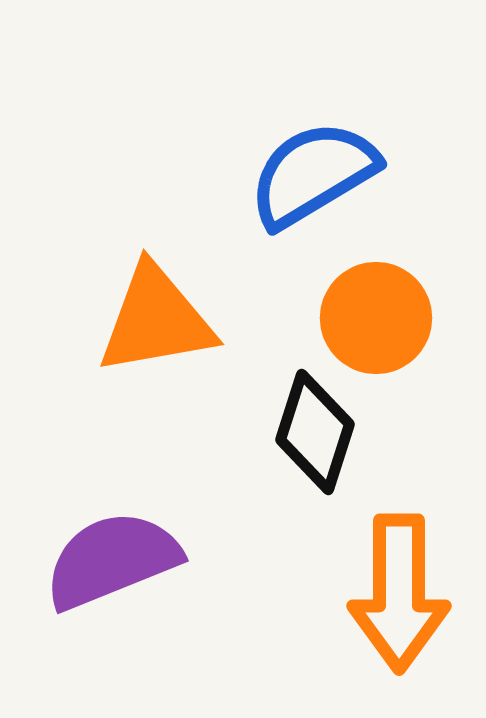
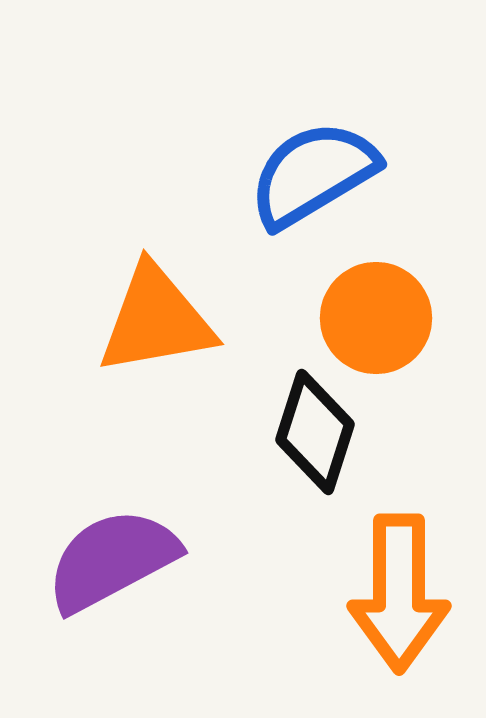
purple semicircle: rotated 6 degrees counterclockwise
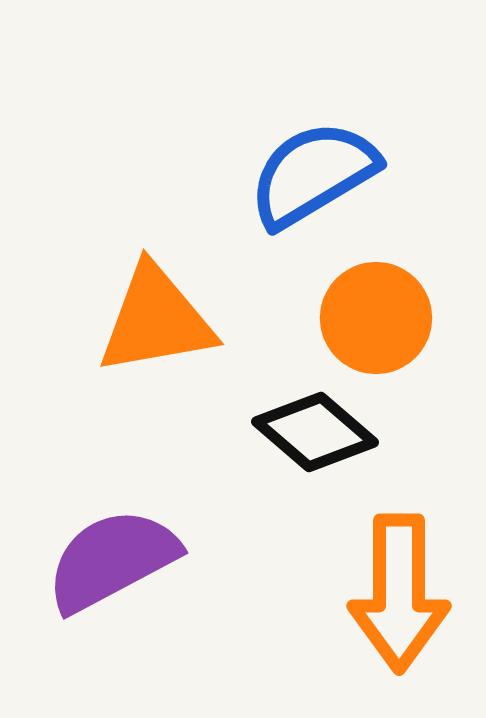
black diamond: rotated 67 degrees counterclockwise
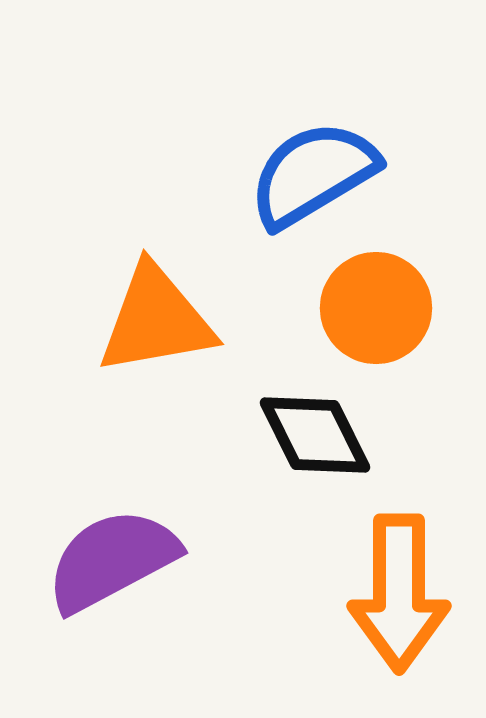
orange circle: moved 10 px up
black diamond: moved 3 px down; rotated 23 degrees clockwise
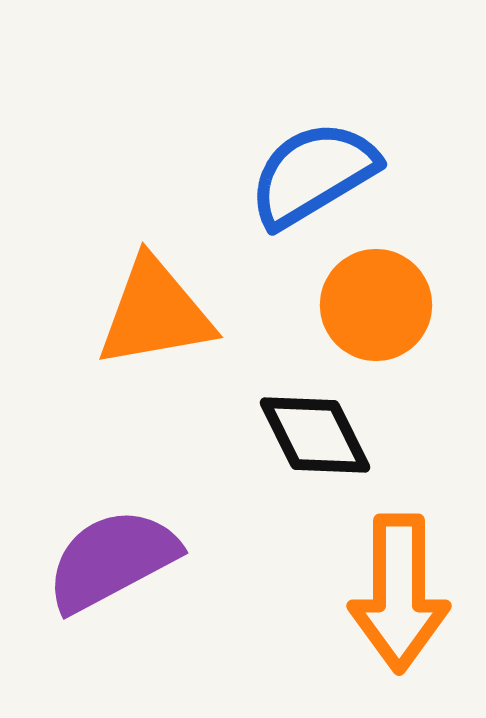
orange circle: moved 3 px up
orange triangle: moved 1 px left, 7 px up
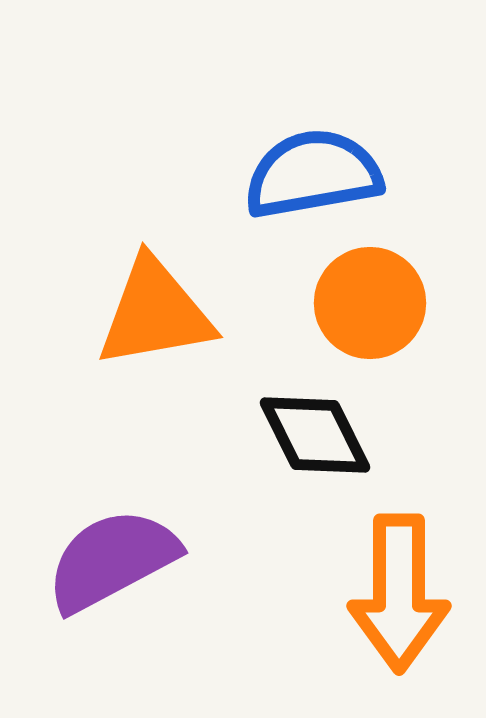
blue semicircle: rotated 21 degrees clockwise
orange circle: moved 6 px left, 2 px up
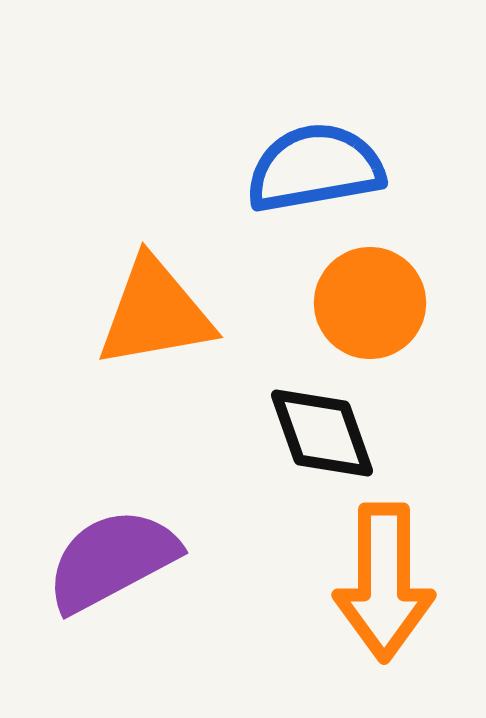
blue semicircle: moved 2 px right, 6 px up
black diamond: moved 7 px right, 2 px up; rotated 7 degrees clockwise
orange arrow: moved 15 px left, 11 px up
